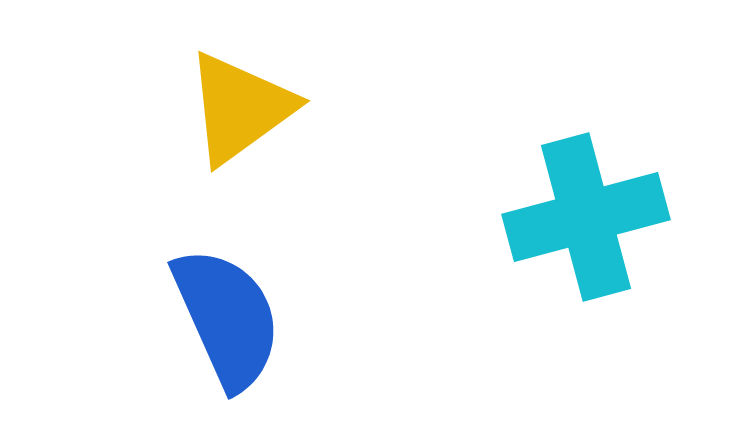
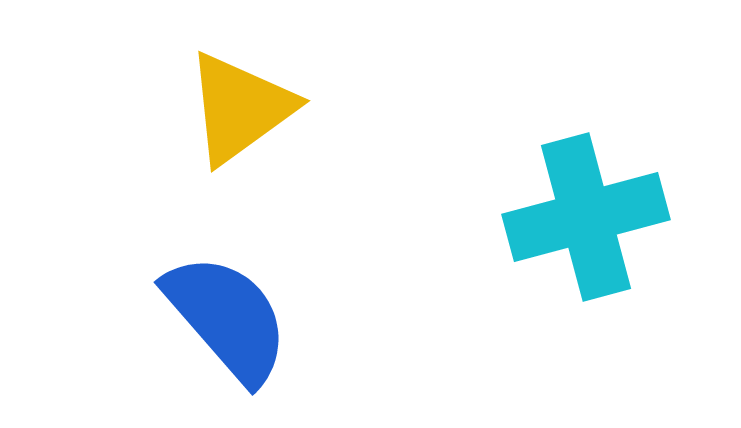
blue semicircle: rotated 17 degrees counterclockwise
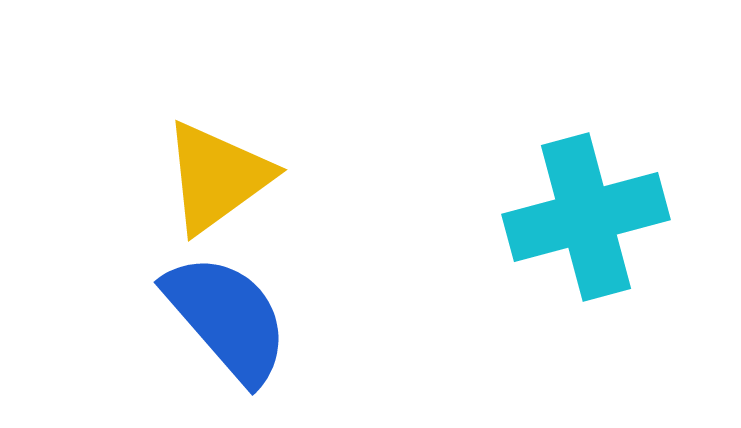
yellow triangle: moved 23 px left, 69 px down
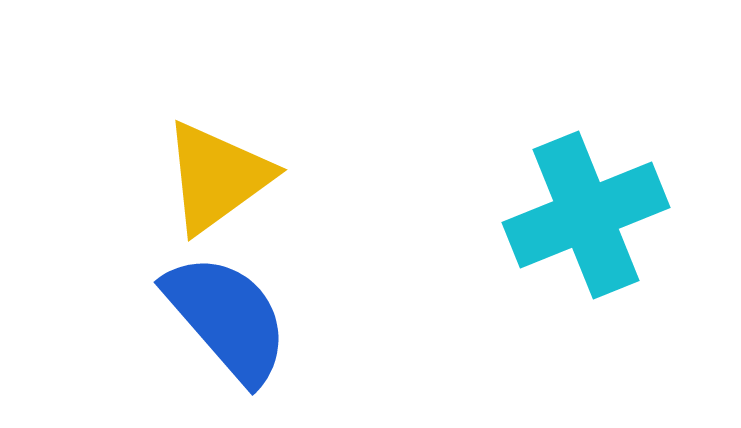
cyan cross: moved 2 px up; rotated 7 degrees counterclockwise
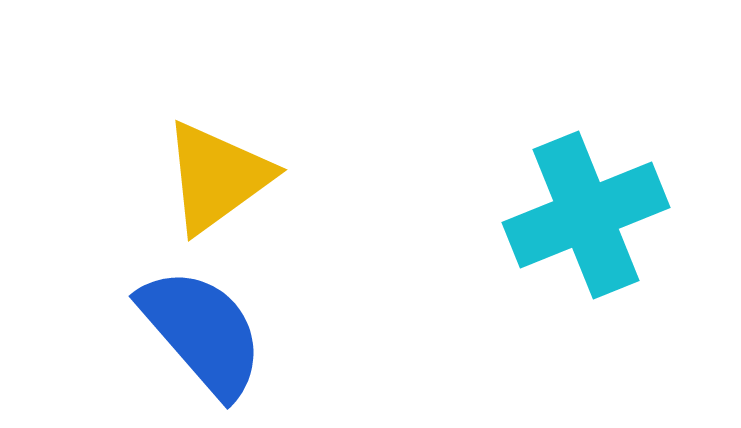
blue semicircle: moved 25 px left, 14 px down
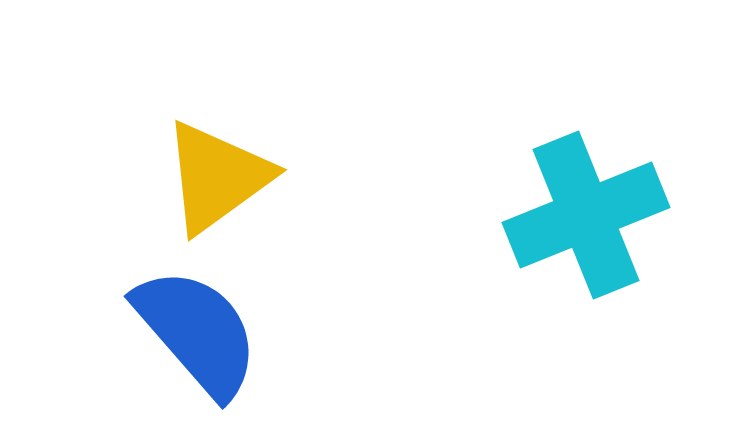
blue semicircle: moved 5 px left
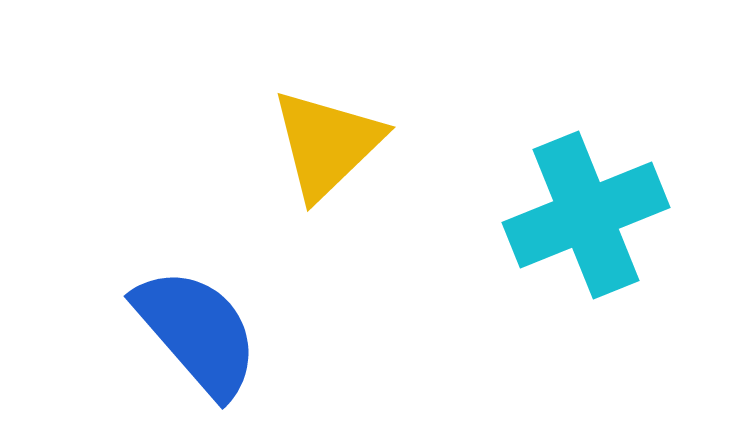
yellow triangle: moved 110 px right, 33 px up; rotated 8 degrees counterclockwise
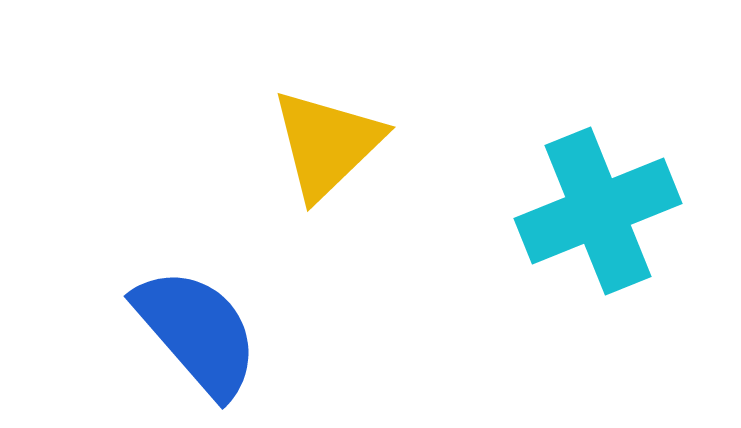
cyan cross: moved 12 px right, 4 px up
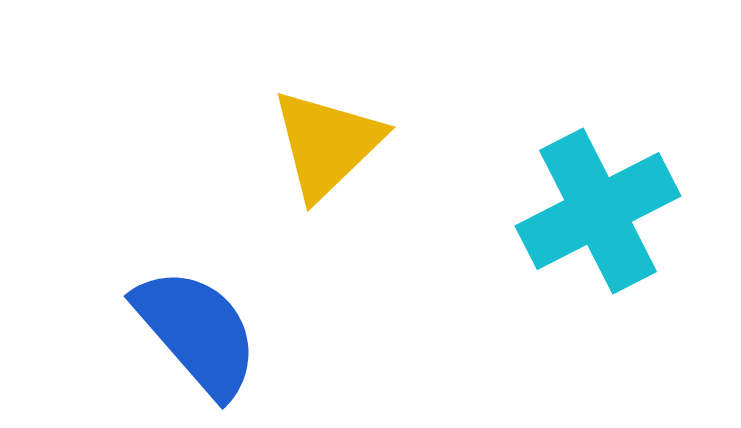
cyan cross: rotated 5 degrees counterclockwise
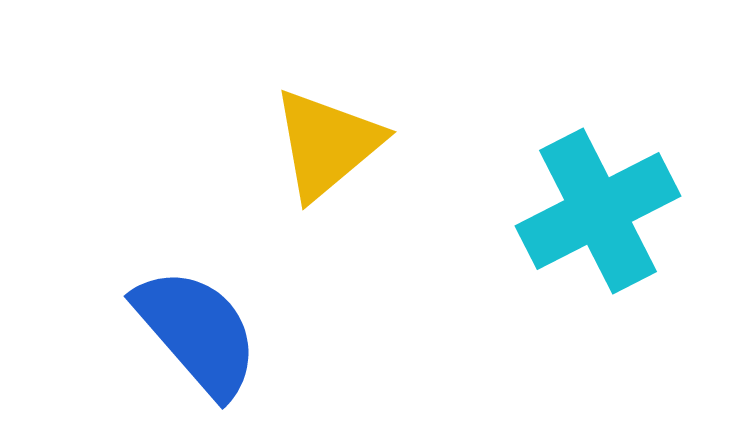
yellow triangle: rotated 4 degrees clockwise
